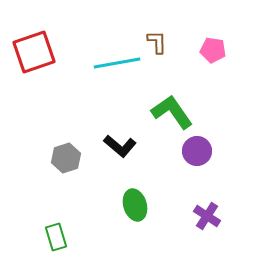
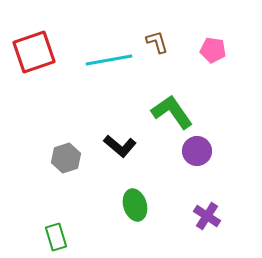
brown L-shape: rotated 15 degrees counterclockwise
cyan line: moved 8 px left, 3 px up
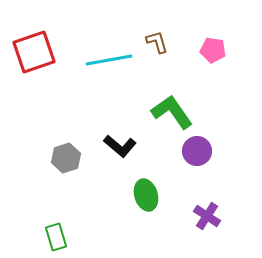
green ellipse: moved 11 px right, 10 px up
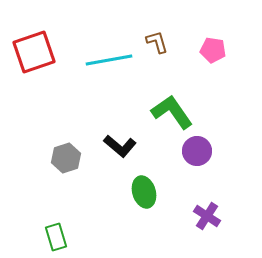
green ellipse: moved 2 px left, 3 px up
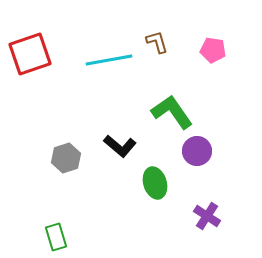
red square: moved 4 px left, 2 px down
green ellipse: moved 11 px right, 9 px up
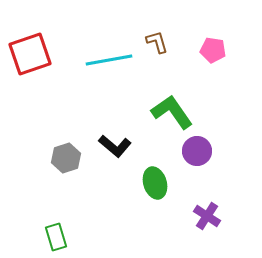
black L-shape: moved 5 px left
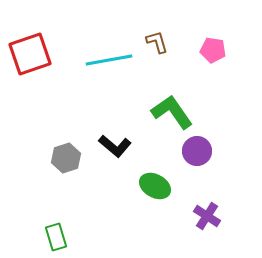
green ellipse: moved 3 px down; rotated 44 degrees counterclockwise
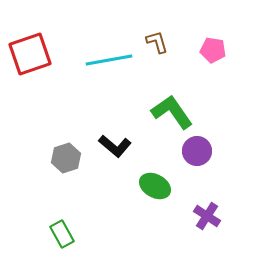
green rectangle: moved 6 px right, 3 px up; rotated 12 degrees counterclockwise
